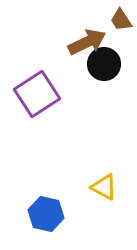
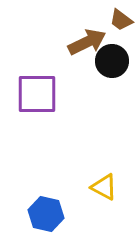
brown trapezoid: rotated 20 degrees counterclockwise
black circle: moved 8 px right, 3 px up
purple square: rotated 33 degrees clockwise
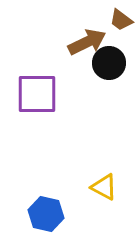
black circle: moved 3 px left, 2 px down
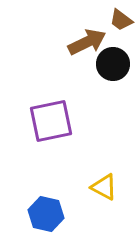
black circle: moved 4 px right, 1 px down
purple square: moved 14 px right, 27 px down; rotated 12 degrees counterclockwise
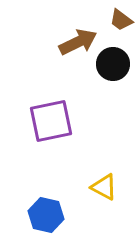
brown arrow: moved 9 px left
blue hexagon: moved 1 px down
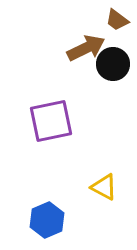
brown trapezoid: moved 4 px left
brown arrow: moved 8 px right, 6 px down
blue hexagon: moved 1 px right, 5 px down; rotated 24 degrees clockwise
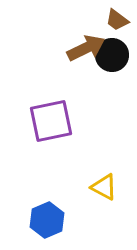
black circle: moved 1 px left, 9 px up
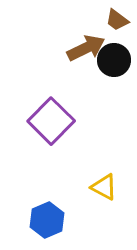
black circle: moved 2 px right, 5 px down
purple square: rotated 33 degrees counterclockwise
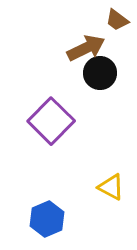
black circle: moved 14 px left, 13 px down
yellow triangle: moved 7 px right
blue hexagon: moved 1 px up
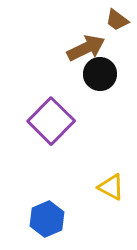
black circle: moved 1 px down
